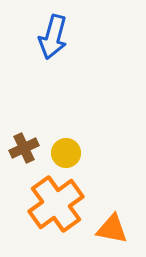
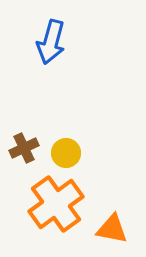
blue arrow: moved 2 px left, 5 px down
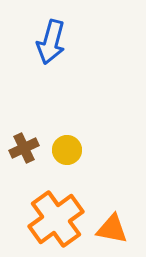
yellow circle: moved 1 px right, 3 px up
orange cross: moved 15 px down
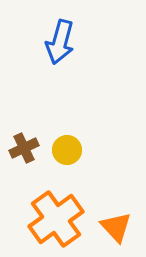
blue arrow: moved 9 px right
orange triangle: moved 4 px right, 2 px up; rotated 36 degrees clockwise
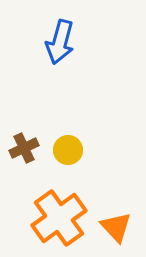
yellow circle: moved 1 px right
orange cross: moved 3 px right, 1 px up
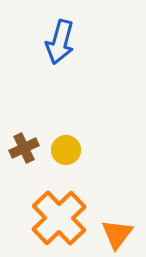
yellow circle: moved 2 px left
orange cross: rotated 8 degrees counterclockwise
orange triangle: moved 1 px right, 7 px down; rotated 20 degrees clockwise
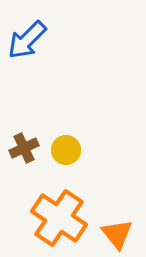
blue arrow: moved 33 px left, 2 px up; rotated 30 degrees clockwise
orange cross: rotated 12 degrees counterclockwise
orange triangle: rotated 16 degrees counterclockwise
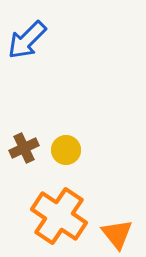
orange cross: moved 2 px up
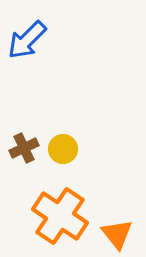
yellow circle: moved 3 px left, 1 px up
orange cross: moved 1 px right
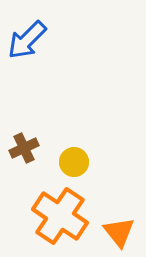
yellow circle: moved 11 px right, 13 px down
orange triangle: moved 2 px right, 2 px up
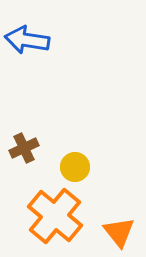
blue arrow: rotated 54 degrees clockwise
yellow circle: moved 1 px right, 5 px down
orange cross: moved 5 px left; rotated 6 degrees clockwise
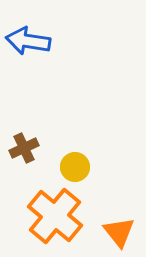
blue arrow: moved 1 px right, 1 px down
